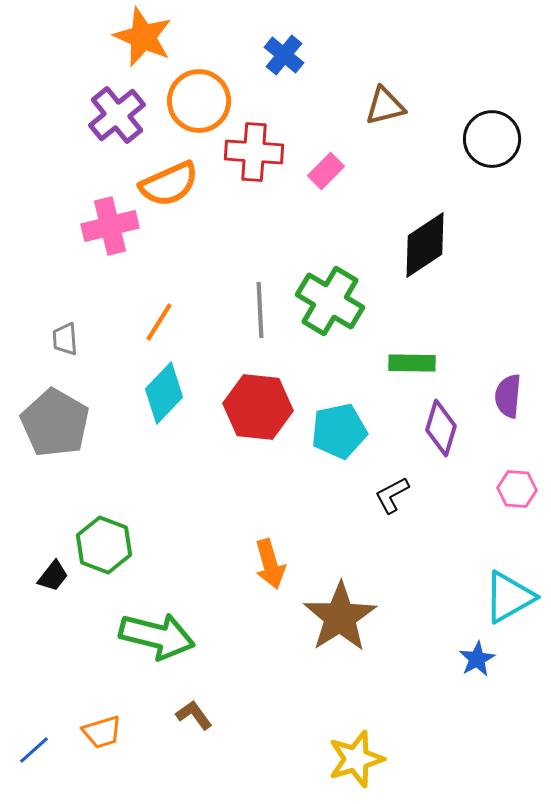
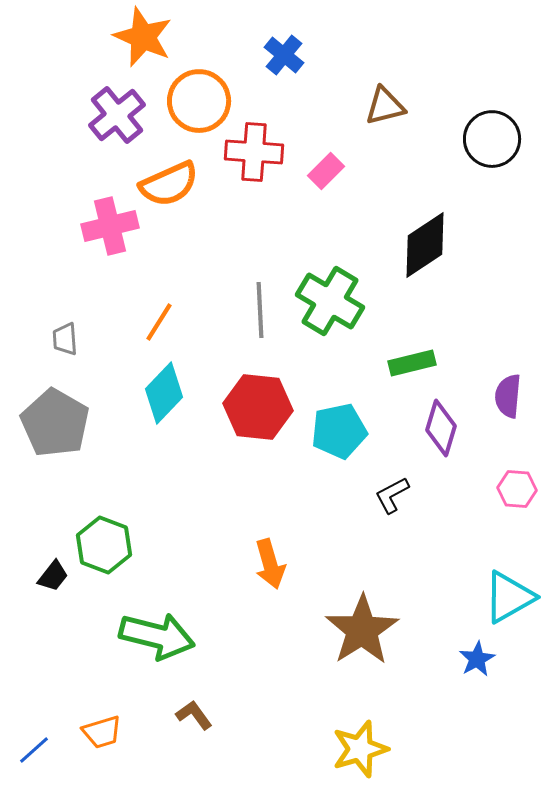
green rectangle: rotated 15 degrees counterclockwise
brown star: moved 22 px right, 13 px down
yellow star: moved 4 px right, 10 px up
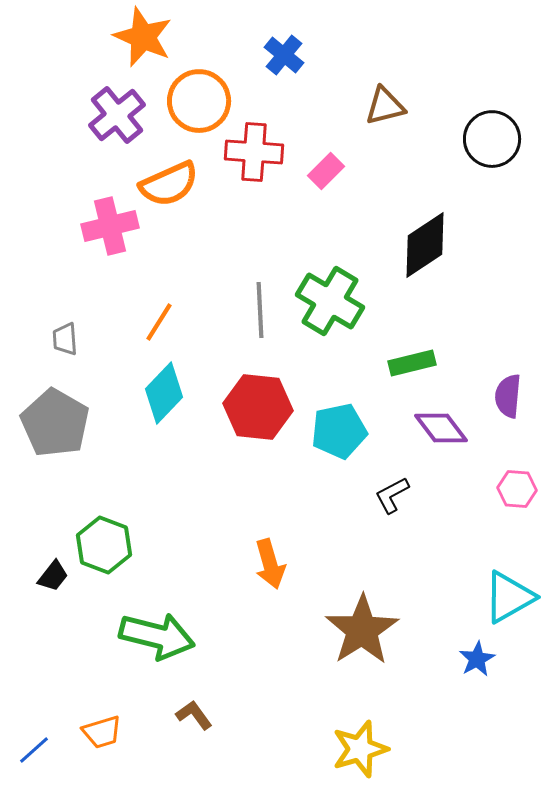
purple diamond: rotated 54 degrees counterclockwise
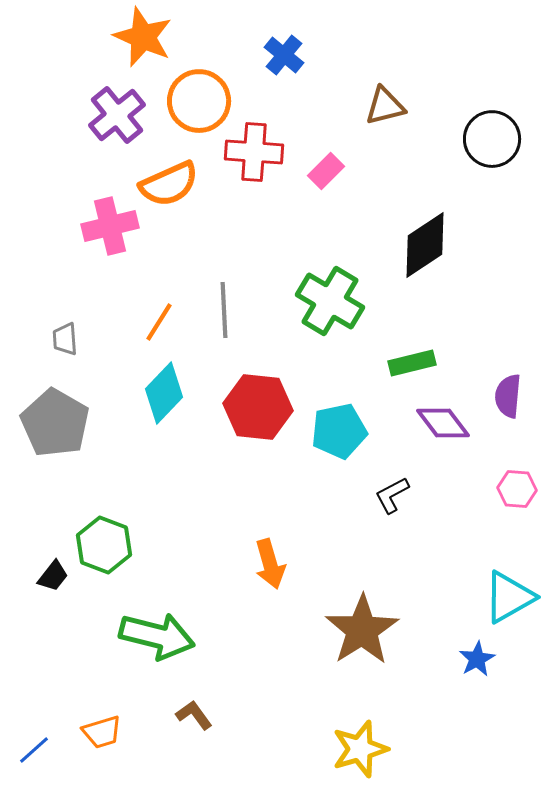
gray line: moved 36 px left
purple diamond: moved 2 px right, 5 px up
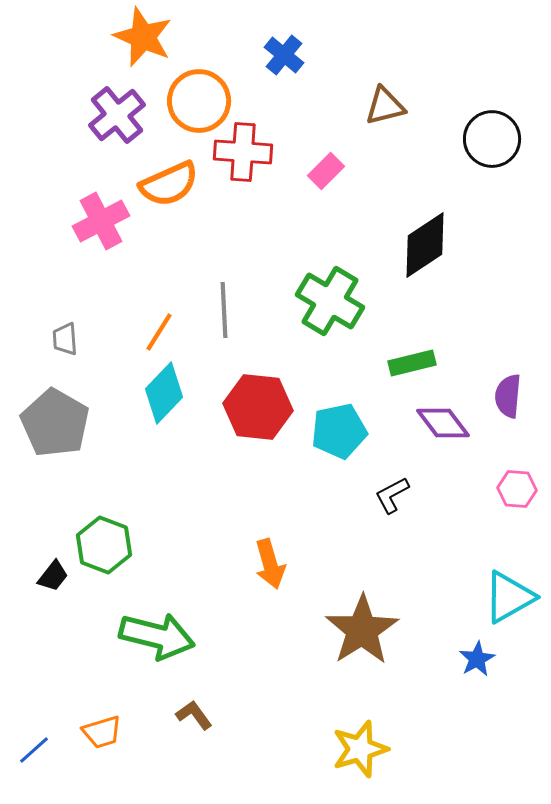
red cross: moved 11 px left
pink cross: moved 9 px left, 5 px up; rotated 14 degrees counterclockwise
orange line: moved 10 px down
